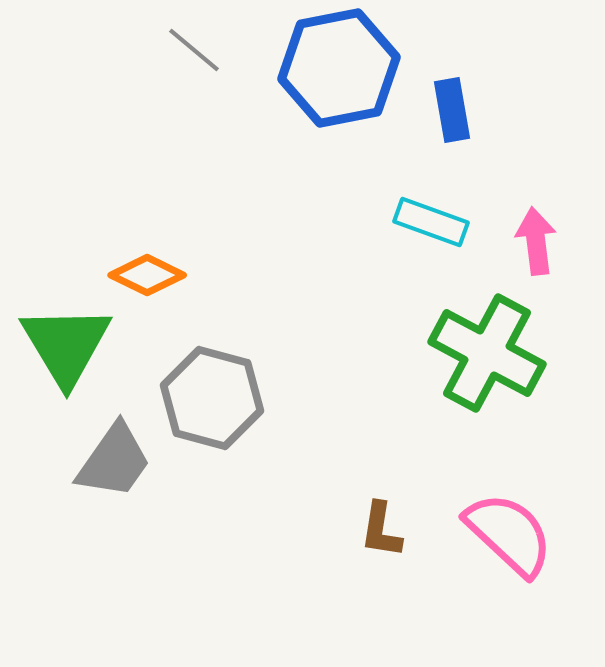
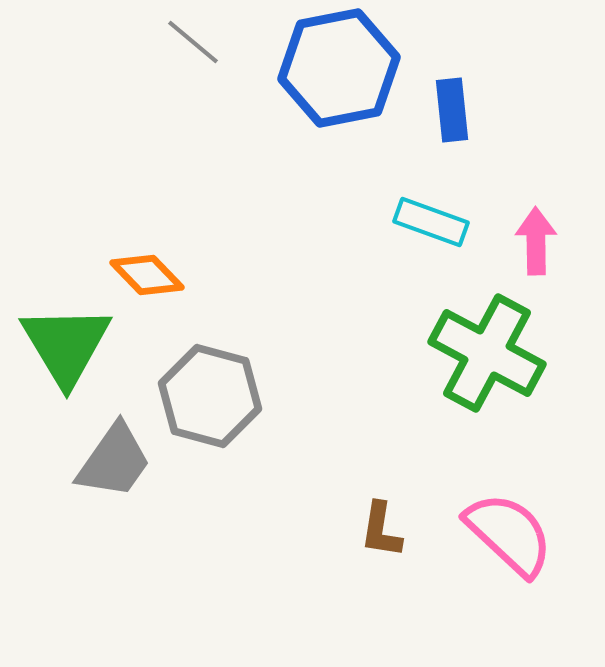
gray line: moved 1 px left, 8 px up
blue rectangle: rotated 4 degrees clockwise
pink arrow: rotated 6 degrees clockwise
orange diamond: rotated 20 degrees clockwise
gray hexagon: moved 2 px left, 2 px up
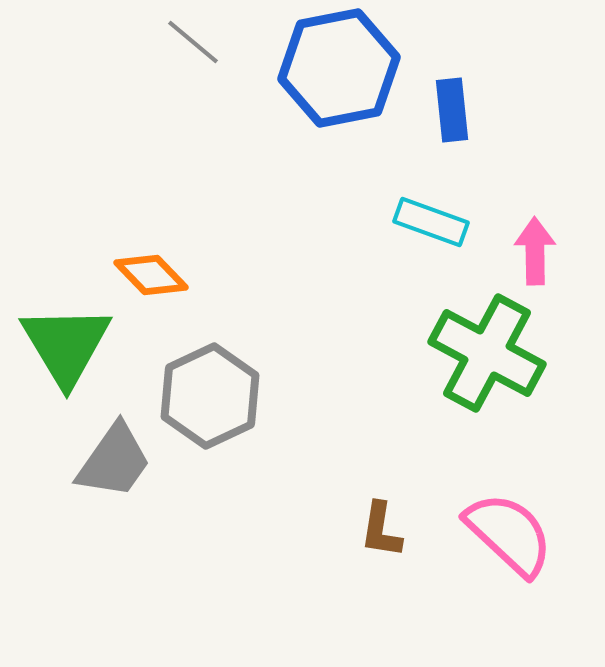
pink arrow: moved 1 px left, 10 px down
orange diamond: moved 4 px right
gray hexagon: rotated 20 degrees clockwise
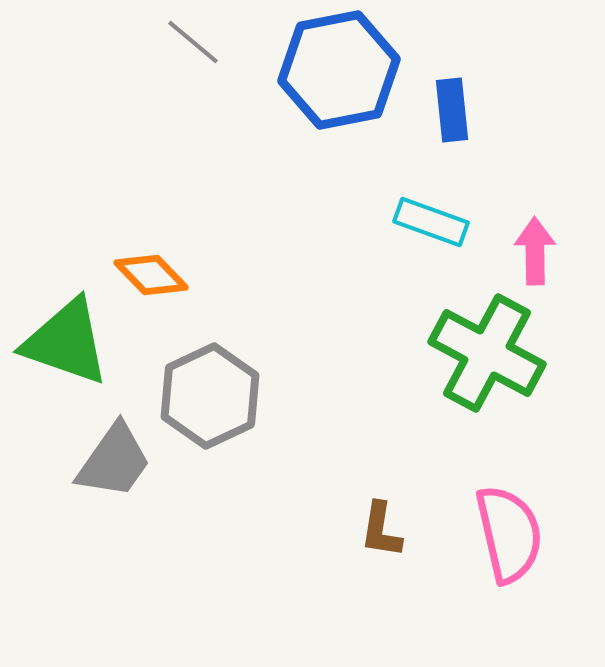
blue hexagon: moved 2 px down
green triangle: moved 3 px up; rotated 40 degrees counterclockwise
pink semicircle: rotated 34 degrees clockwise
